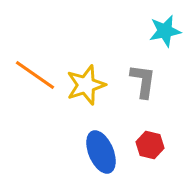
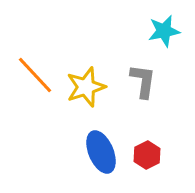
cyan star: moved 1 px left
orange line: rotated 12 degrees clockwise
yellow star: moved 2 px down
red hexagon: moved 3 px left, 10 px down; rotated 20 degrees clockwise
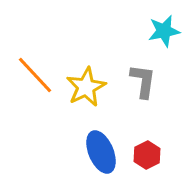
yellow star: rotated 9 degrees counterclockwise
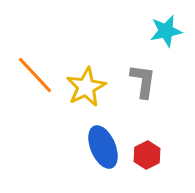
cyan star: moved 2 px right
blue ellipse: moved 2 px right, 5 px up
